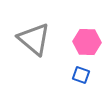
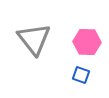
gray triangle: rotated 12 degrees clockwise
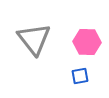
blue square: moved 1 px left, 1 px down; rotated 30 degrees counterclockwise
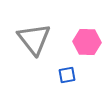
blue square: moved 13 px left, 1 px up
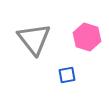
pink hexagon: moved 5 px up; rotated 16 degrees clockwise
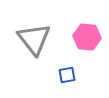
pink hexagon: rotated 12 degrees counterclockwise
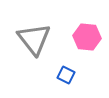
blue square: moved 1 px left; rotated 36 degrees clockwise
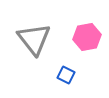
pink hexagon: rotated 16 degrees counterclockwise
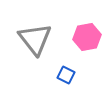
gray triangle: moved 1 px right
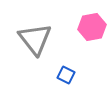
pink hexagon: moved 5 px right, 10 px up
